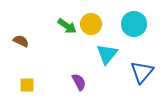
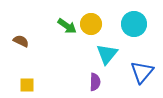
purple semicircle: moved 16 px right; rotated 30 degrees clockwise
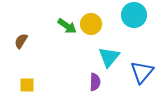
cyan circle: moved 9 px up
brown semicircle: rotated 84 degrees counterclockwise
cyan triangle: moved 2 px right, 3 px down
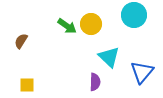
cyan triangle: rotated 25 degrees counterclockwise
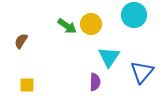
cyan triangle: rotated 20 degrees clockwise
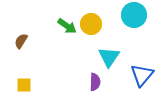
blue triangle: moved 3 px down
yellow square: moved 3 px left
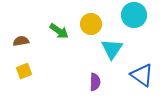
green arrow: moved 8 px left, 5 px down
brown semicircle: rotated 49 degrees clockwise
cyan triangle: moved 3 px right, 8 px up
blue triangle: rotated 35 degrees counterclockwise
yellow square: moved 14 px up; rotated 21 degrees counterclockwise
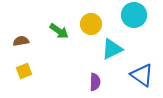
cyan triangle: rotated 30 degrees clockwise
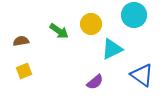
purple semicircle: rotated 48 degrees clockwise
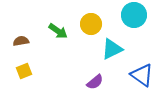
green arrow: moved 1 px left
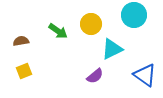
blue triangle: moved 3 px right
purple semicircle: moved 6 px up
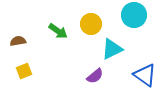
brown semicircle: moved 3 px left
